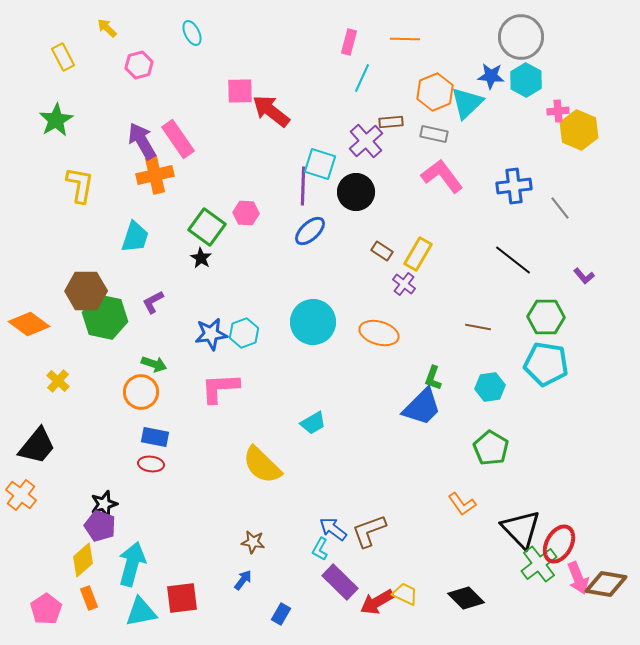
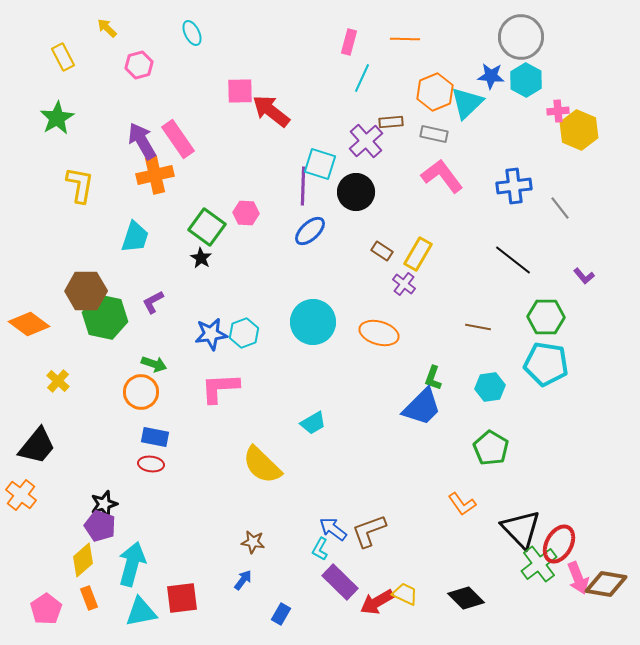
green star at (56, 120): moved 1 px right, 2 px up
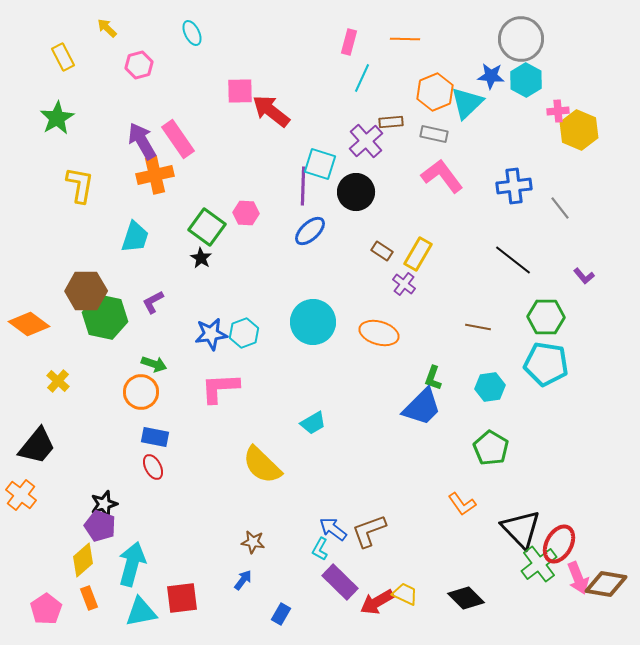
gray circle at (521, 37): moved 2 px down
red ellipse at (151, 464): moved 2 px right, 3 px down; rotated 55 degrees clockwise
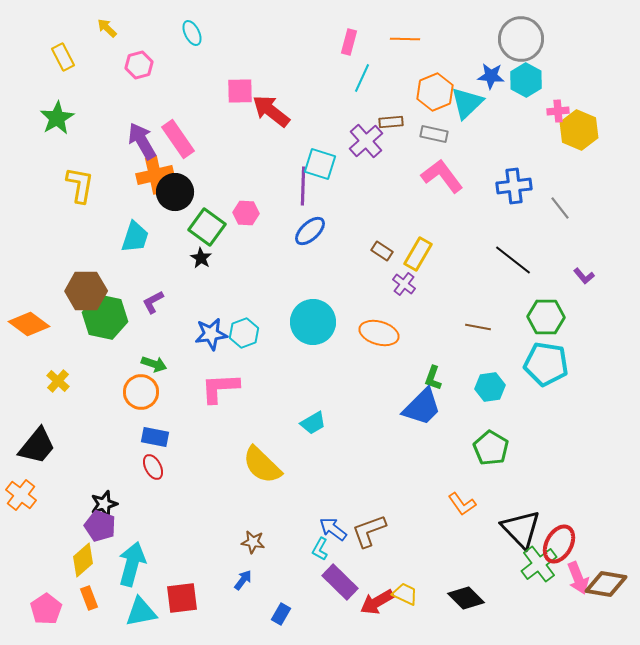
black circle at (356, 192): moved 181 px left
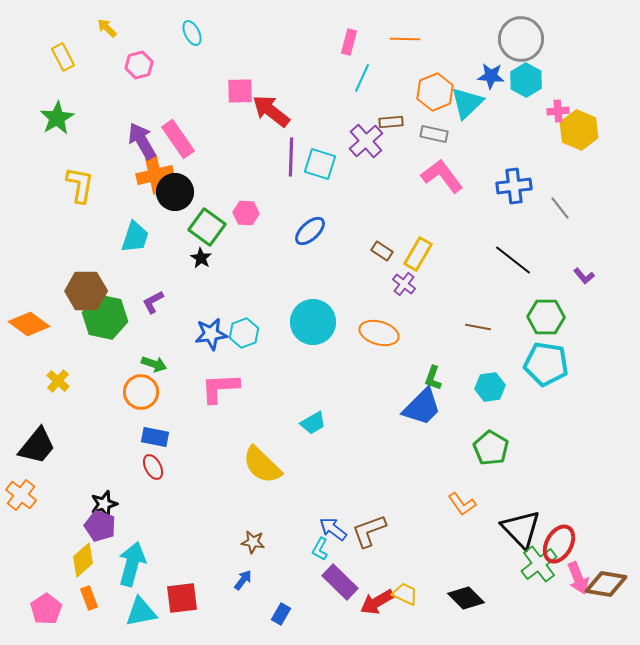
purple line at (303, 186): moved 12 px left, 29 px up
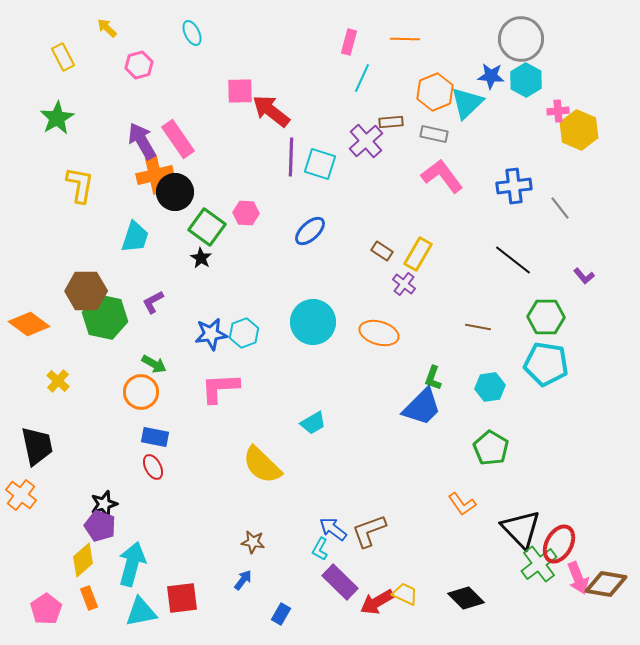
green arrow at (154, 364): rotated 10 degrees clockwise
black trapezoid at (37, 446): rotated 51 degrees counterclockwise
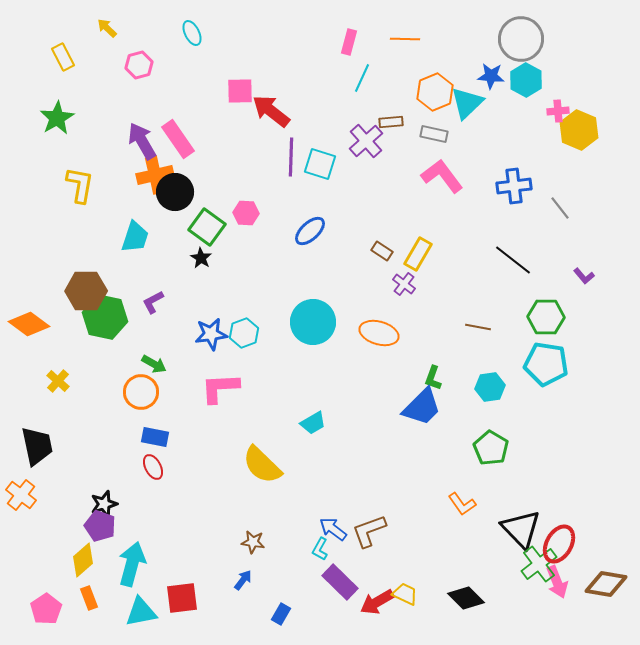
pink arrow at (578, 578): moved 21 px left, 4 px down
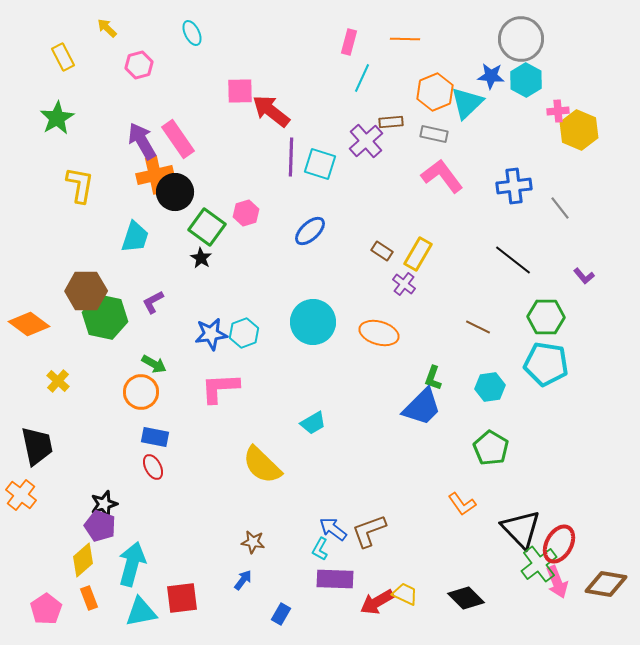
pink hexagon at (246, 213): rotated 20 degrees counterclockwise
brown line at (478, 327): rotated 15 degrees clockwise
purple rectangle at (340, 582): moved 5 px left, 3 px up; rotated 42 degrees counterclockwise
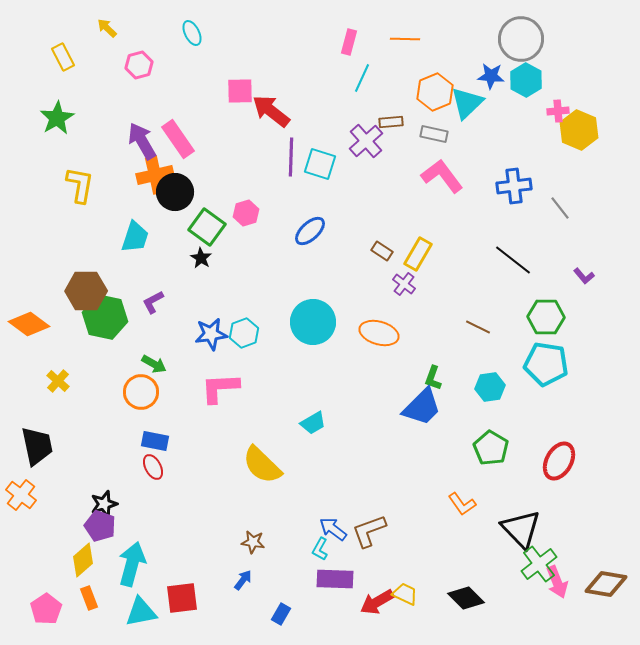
blue rectangle at (155, 437): moved 4 px down
red ellipse at (559, 544): moved 83 px up
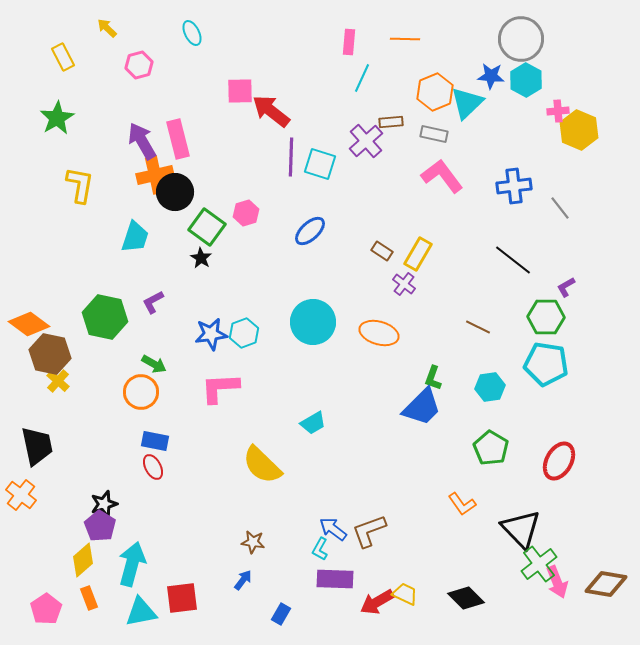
pink rectangle at (349, 42): rotated 10 degrees counterclockwise
pink rectangle at (178, 139): rotated 21 degrees clockwise
purple L-shape at (584, 276): moved 18 px left, 11 px down; rotated 100 degrees clockwise
brown hexagon at (86, 291): moved 36 px left, 63 px down; rotated 12 degrees clockwise
purple pentagon at (100, 526): rotated 12 degrees clockwise
